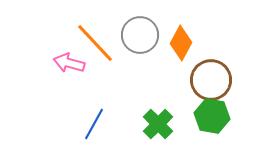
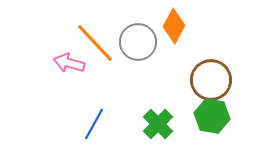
gray circle: moved 2 px left, 7 px down
orange diamond: moved 7 px left, 17 px up
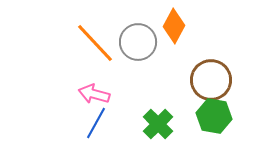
pink arrow: moved 25 px right, 31 px down
green hexagon: moved 2 px right
blue line: moved 2 px right, 1 px up
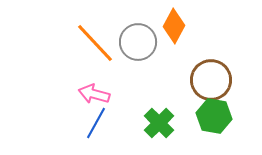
green cross: moved 1 px right, 1 px up
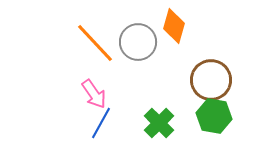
orange diamond: rotated 12 degrees counterclockwise
pink arrow: rotated 140 degrees counterclockwise
blue line: moved 5 px right
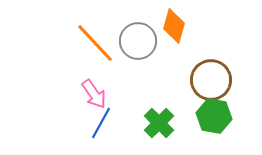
gray circle: moved 1 px up
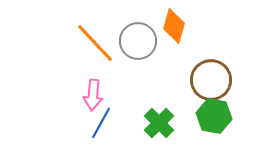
pink arrow: moved 1 px left, 1 px down; rotated 40 degrees clockwise
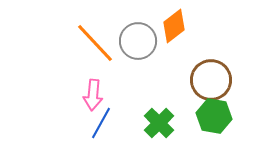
orange diamond: rotated 36 degrees clockwise
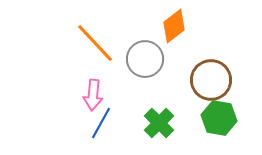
gray circle: moved 7 px right, 18 px down
green hexagon: moved 5 px right, 2 px down
